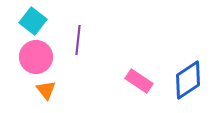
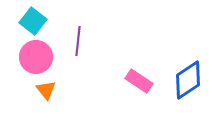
purple line: moved 1 px down
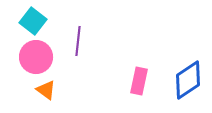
pink rectangle: rotated 68 degrees clockwise
orange triangle: rotated 15 degrees counterclockwise
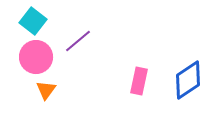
purple line: rotated 44 degrees clockwise
orange triangle: rotated 30 degrees clockwise
